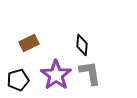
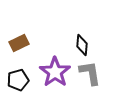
brown rectangle: moved 10 px left
purple star: moved 1 px left, 3 px up
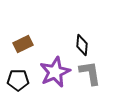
brown rectangle: moved 4 px right, 1 px down
purple star: rotated 12 degrees clockwise
black pentagon: rotated 15 degrees clockwise
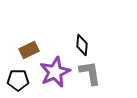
brown rectangle: moved 6 px right, 6 px down
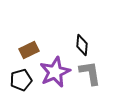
black pentagon: moved 3 px right; rotated 15 degrees counterclockwise
